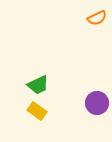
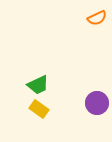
yellow rectangle: moved 2 px right, 2 px up
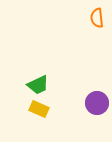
orange semicircle: rotated 108 degrees clockwise
yellow rectangle: rotated 12 degrees counterclockwise
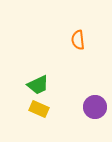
orange semicircle: moved 19 px left, 22 px down
purple circle: moved 2 px left, 4 px down
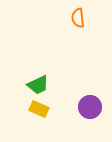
orange semicircle: moved 22 px up
purple circle: moved 5 px left
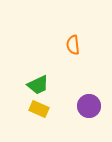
orange semicircle: moved 5 px left, 27 px down
purple circle: moved 1 px left, 1 px up
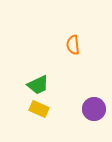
purple circle: moved 5 px right, 3 px down
